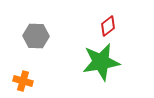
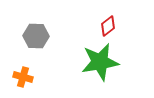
green star: moved 1 px left
orange cross: moved 4 px up
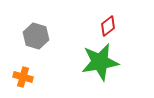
gray hexagon: rotated 15 degrees clockwise
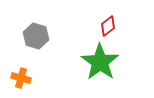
green star: rotated 27 degrees counterclockwise
orange cross: moved 2 px left, 1 px down
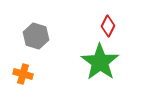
red diamond: rotated 25 degrees counterclockwise
orange cross: moved 2 px right, 4 px up
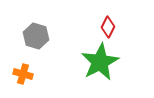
red diamond: moved 1 px down
green star: rotated 9 degrees clockwise
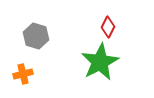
orange cross: rotated 30 degrees counterclockwise
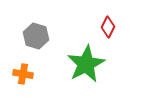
green star: moved 14 px left, 2 px down
orange cross: rotated 24 degrees clockwise
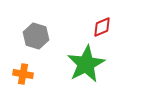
red diamond: moved 6 px left; rotated 40 degrees clockwise
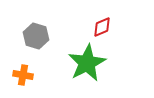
green star: moved 1 px right, 1 px up
orange cross: moved 1 px down
